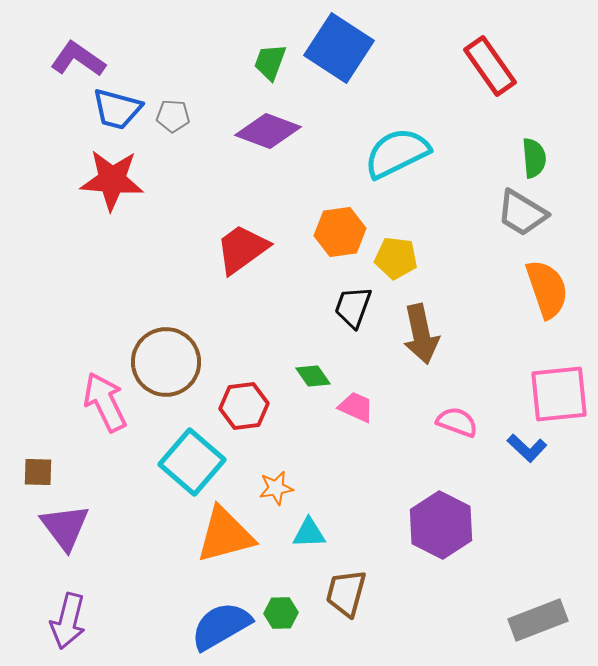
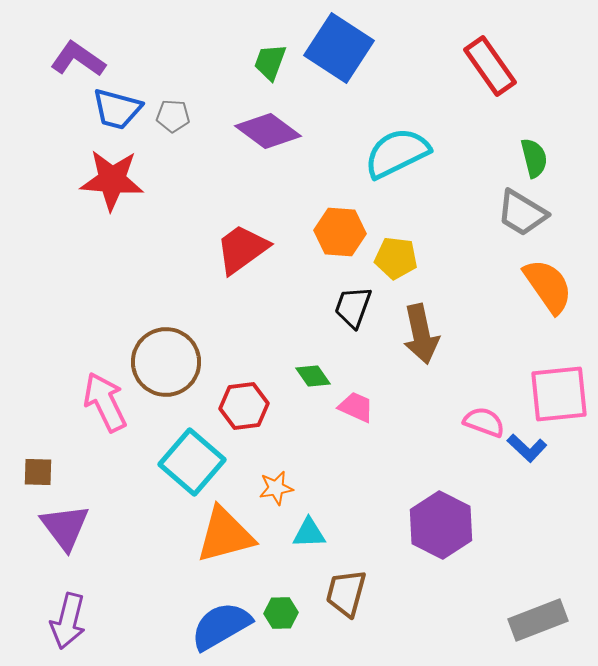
purple diamond: rotated 16 degrees clockwise
green semicircle: rotated 9 degrees counterclockwise
orange hexagon: rotated 12 degrees clockwise
orange semicircle: moved 1 px right, 3 px up; rotated 16 degrees counterclockwise
pink semicircle: moved 27 px right
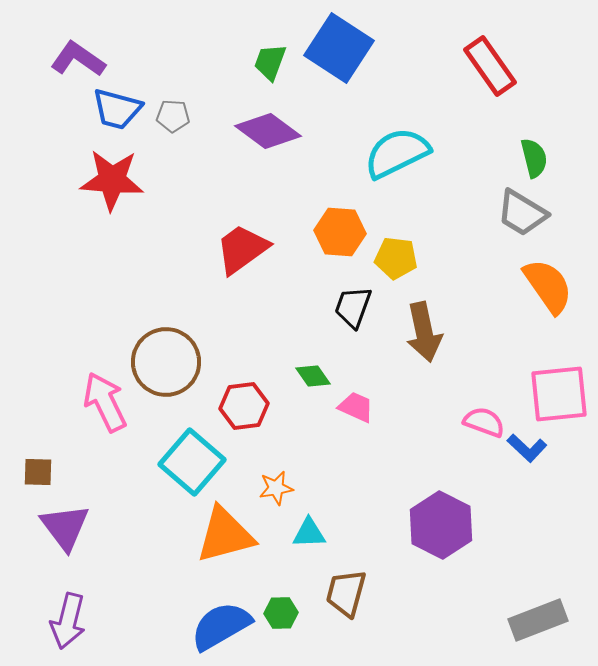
brown arrow: moved 3 px right, 2 px up
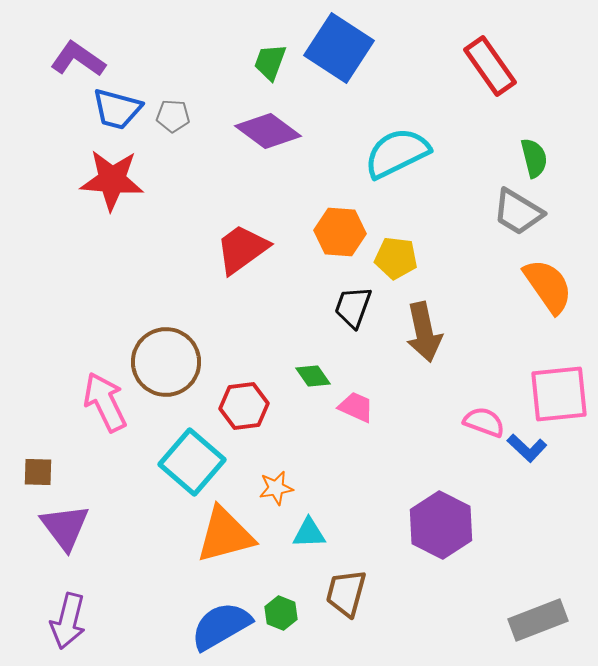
gray trapezoid: moved 4 px left, 1 px up
green hexagon: rotated 24 degrees clockwise
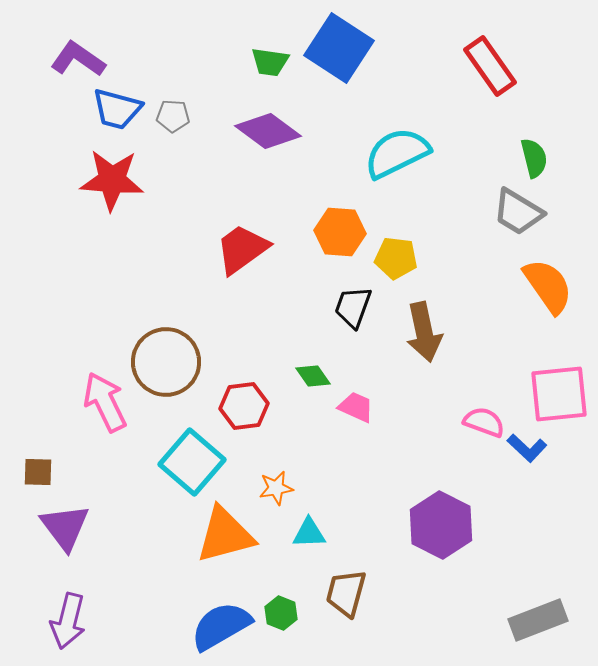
green trapezoid: rotated 102 degrees counterclockwise
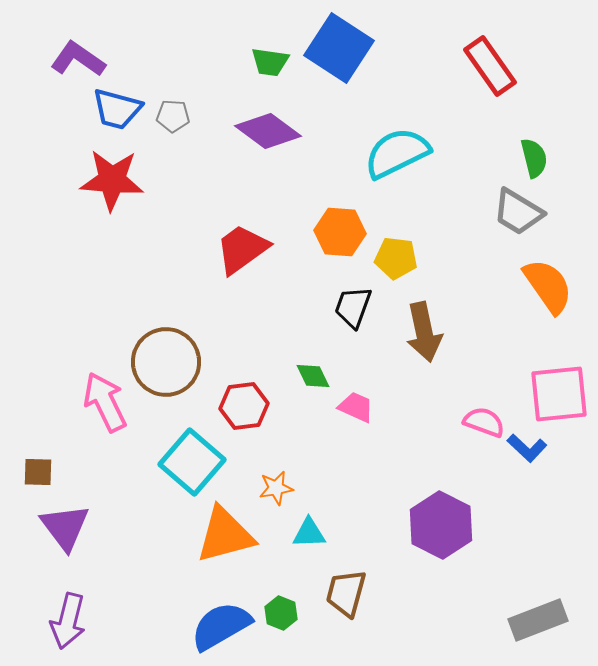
green diamond: rotated 9 degrees clockwise
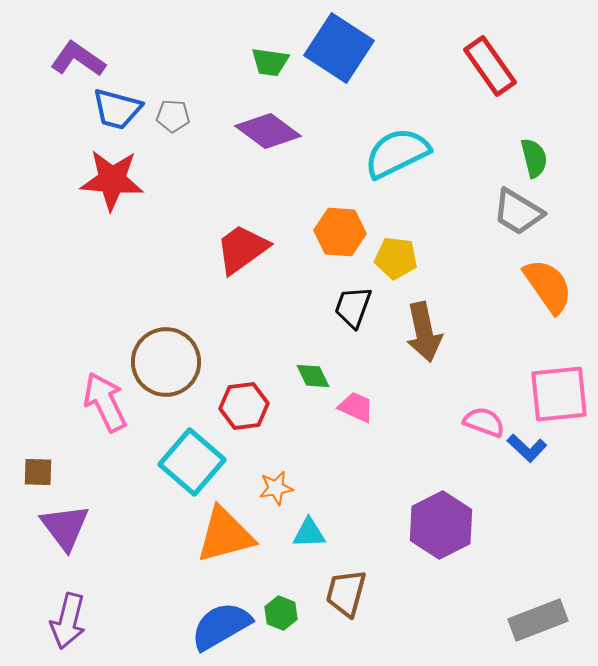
purple hexagon: rotated 6 degrees clockwise
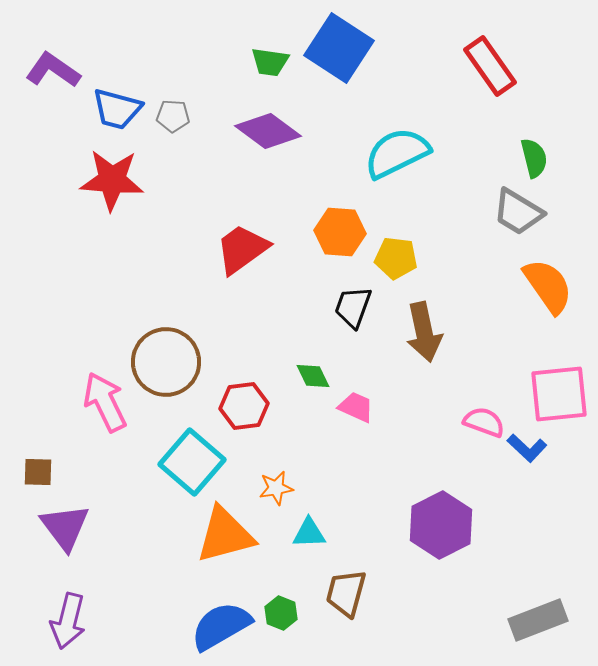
purple L-shape: moved 25 px left, 11 px down
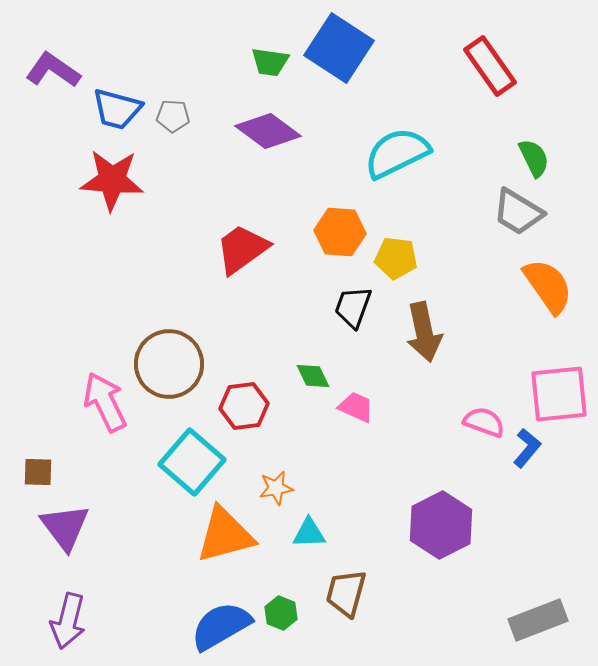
green semicircle: rotated 12 degrees counterclockwise
brown circle: moved 3 px right, 2 px down
blue L-shape: rotated 93 degrees counterclockwise
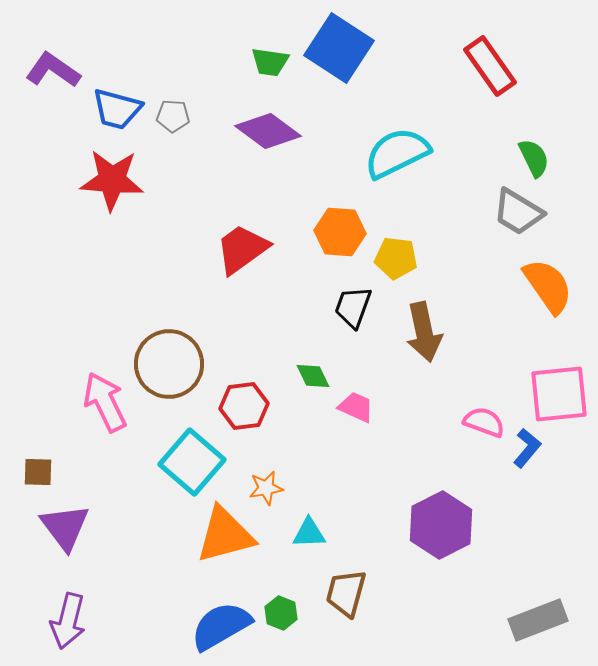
orange star: moved 10 px left
